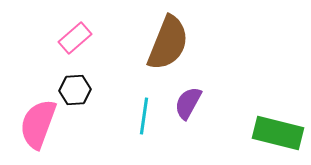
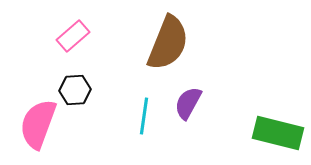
pink rectangle: moved 2 px left, 2 px up
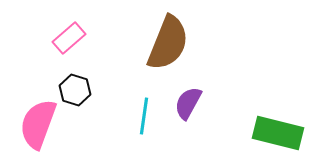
pink rectangle: moved 4 px left, 2 px down
black hexagon: rotated 20 degrees clockwise
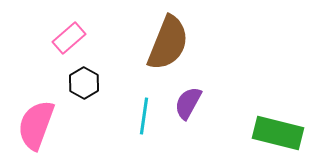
black hexagon: moved 9 px right, 7 px up; rotated 12 degrees clockwise
pink semicircle: moved 2 px left, 1 px down
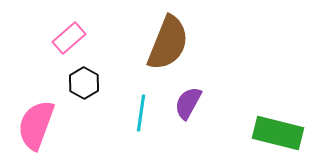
cyan line: moved 3 px left, 3 px up
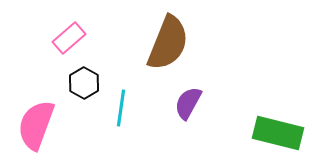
cyan line: moved 20 px left, 5 px up
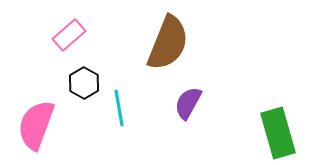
pink rectangle: moved 3 px up
cyan line: moved 2 px left; rotated 18 degrees counterclockwise
green rectangle: rotated 60 degrees clockwise
